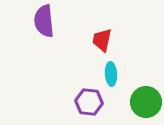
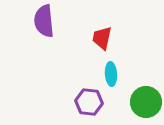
red trapezoid: moved 2 px up
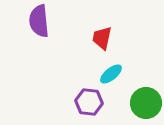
purple semicircle: moved 5 px left
cyan ellipse: rotated 55 degrees clockwise
green circle: moved 1 px down
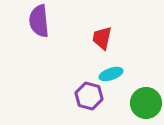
cyan ellipse: rotated 20 degrees clockwise
purple hexagon: moved 6 px up; rotated 8 degrees clockwise
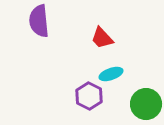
red trapezoid: rotated 55 degrees counterclockwise
purple hexagon: rotated 12 degrees clockwise
green circle: moved 1 px down
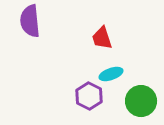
purple semicircle: moved 9 px left
red trapezoid: rotated 25 degrees clockwise
green circle: moved 5 px left, 3 px up
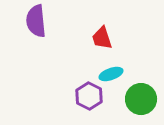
purple semicircle: moved 6 px right
green circle: moved 2 px up
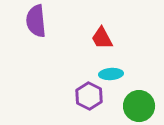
red trapezoid: rotated 10 degrees counterclockwise
cyan ellipse: rotated 15 degrees clockwise
green circle: moved 2 px left, 7 px down
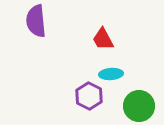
red trapezoid: moved 1 px right, 1 px down
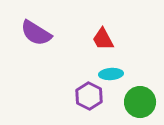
purple semicircle: moved 12 px down; rotated 52 degrees counterclockwise
green circle: moved 1 px right, 4 px up
